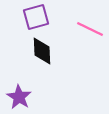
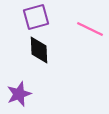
black diamond: moved 3 px left, 1 px up
purple star: moved 3 px up; rotated 20 degrees clockwise
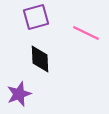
pink line: moved 4 px left, 4 px down
black diamond: moved 1 px right, 9 px down
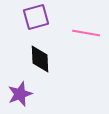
pink line: rotated 16 degrees counterclockwise
purple star: moved 1 px right
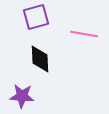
pink line: moved 2 px left, 1 px down
purple star: moved 2 px right, 2 px down; rotated 25 degrees clockwise
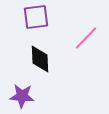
purple square: rotated 8 degrees clockwise
pink line: moved 2 px right, 4 px down; rotated 56 degrees counterclockwise
